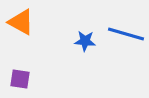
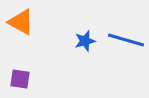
blue line: moved 6 px down
blue star: rotated 20 degrees counterclockwise
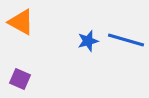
blue star: moved 3 px right
purple square: rotated 15 degrees clockwise
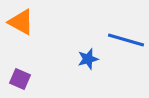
blue star: moved 18 px down
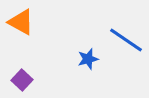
blue line: rotated 18 degrees clockwise
purple square: moved 2 px right, 1 px down; rotated 20 degrees clockwise
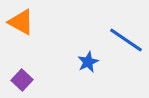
blue star: moved 3 px down; rotated 10 degrees counterclockwise
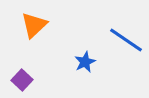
orange triangle: moved 13 px right, 3 px down; rotated 48 degrees clockwise
blue star: moved 3 px left
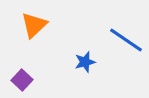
blue star: rotated 10 degrees clockwise
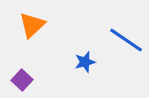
orange triangle: moved 2 px left
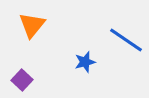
orange triangle: rotated 8 degrees counterclockwise
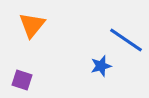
blue star: moved 16 px right, 4 px down
purple square: rotated 25 degrees counterclockwise
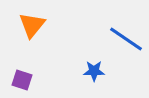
blue line: moved 1 px up
blue star: moved 7 px left, 5 px down; rotated 15 degrees clockwise
